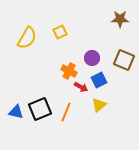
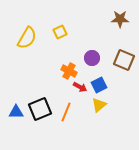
blue square: moved 5 px down
red arrow: moved 1 px left
blue triangle: rotated 14 degrees counterclockwise
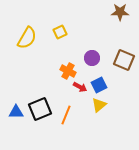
brown star: moved 7 px up
orange cross: moved 1 px left
orange line: moved 3 px down
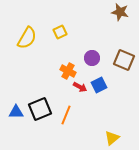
brown star: rotated 12 degrees clockwise
yellow triangle: moved 13 px right, 33 px down
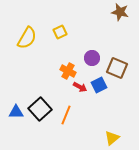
brown square: moved 7 px left, 8 px down
black square: rotated 20 degrees counterclockwise
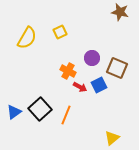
blue triangle: moved 2 px left; rotated 35 degrees counterclockwise
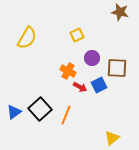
yellow square: moved 17 px right, 3 px down
brown square: rotated 20 degrees counterclockwise
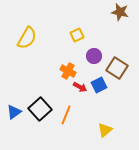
purple circle: moved 2 px right, 2 px up
brown square: rotated 30 degrees clockwise
yellow triangle: moved 7 px left, 8 px up
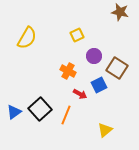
red arrow: moved 7 px down
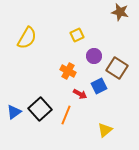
blue square: moved 1 px down
